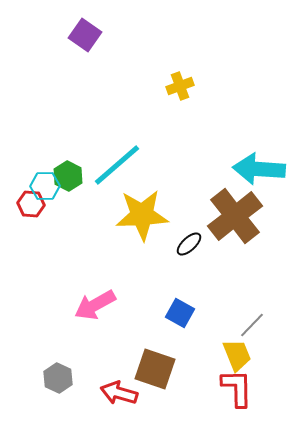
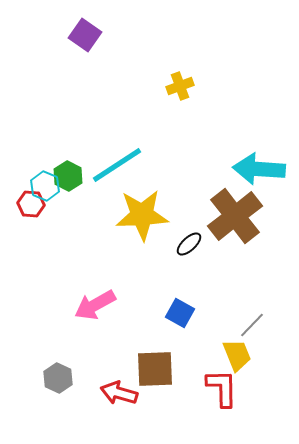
cyan line: rotated 8 degrees clockwise
cyan hexagon: rotated 24 degrees clockwise
brown square: rotated 21 degrees counterclockwise
red L-shape: moved 15 px left
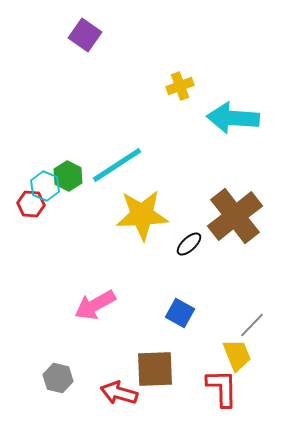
cyan arrow: moved 26 px left, 51 px up
gray hexagon: rotated 12 degrees counterclockwise
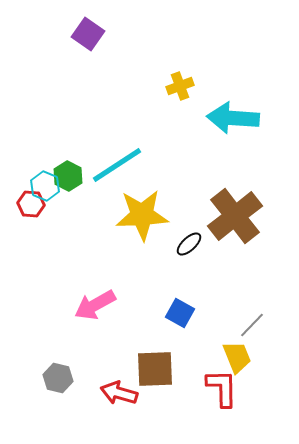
purple square: moved 3 px right, 1 px up
yellow trapezoid: moved 2 px down
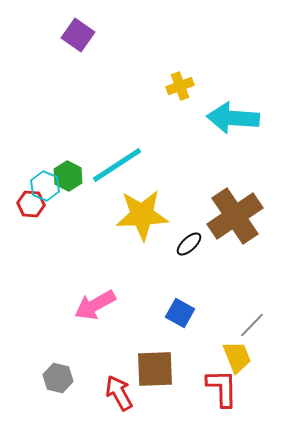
purple square: moved 10 px left, 1 px down
brown cross: rotated 4 degrees clockwise
red arrow: rotated 45 degrees clockwise
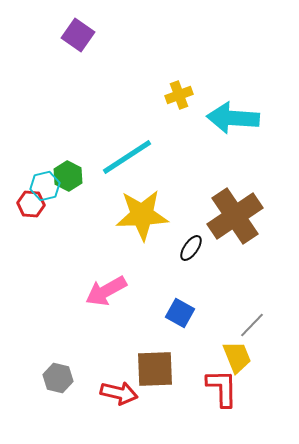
yellow cross: moved 1 px left, 9 px down
cyan line: moved 10 px right, 8 px up
cyan hexagon: rotated 24 degrees clockwise
black ellipse: moved 2 px right, 4 px down; rotated 12 degrees counterclockwise
pink arrow: moved 11 px right, 14 px up
red arrow: rotated 132 degrees clockwise
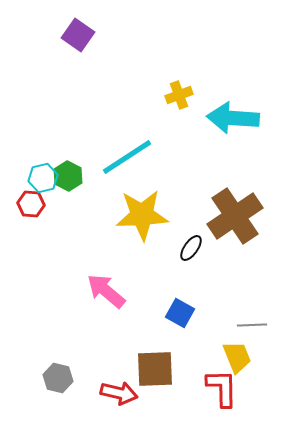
cyan hexagon: moved 2 px left, 8 px up
pink arrow: rotated 69 degrees clockwise
gray line: rotated 44 degrees clockwise
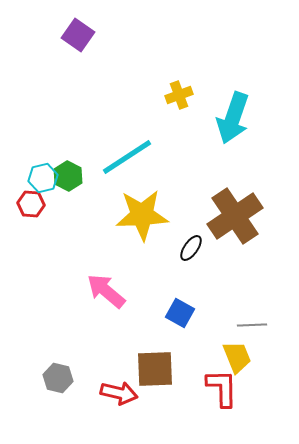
cyan arrow: rotated 75 degrees counterclockwise
